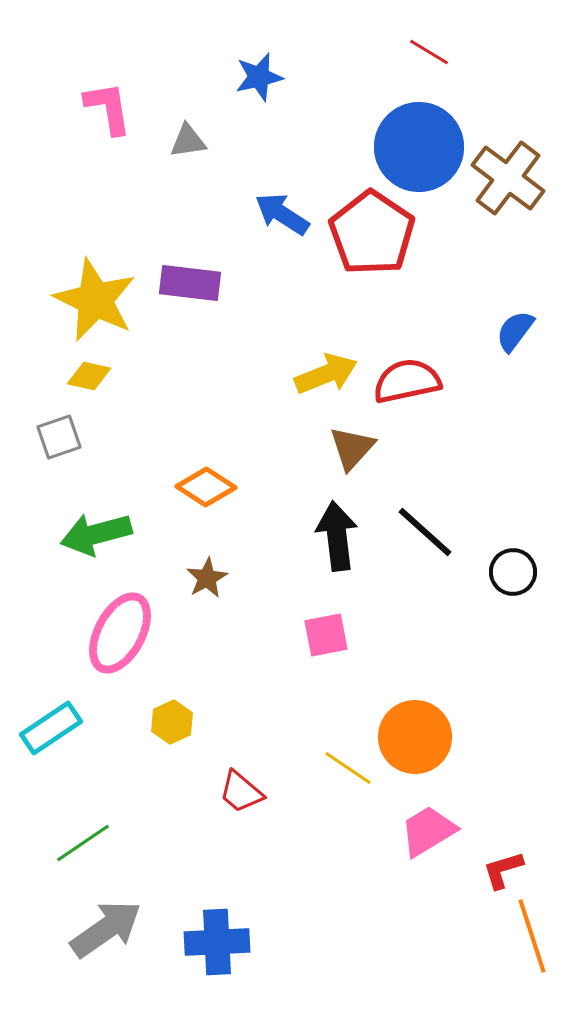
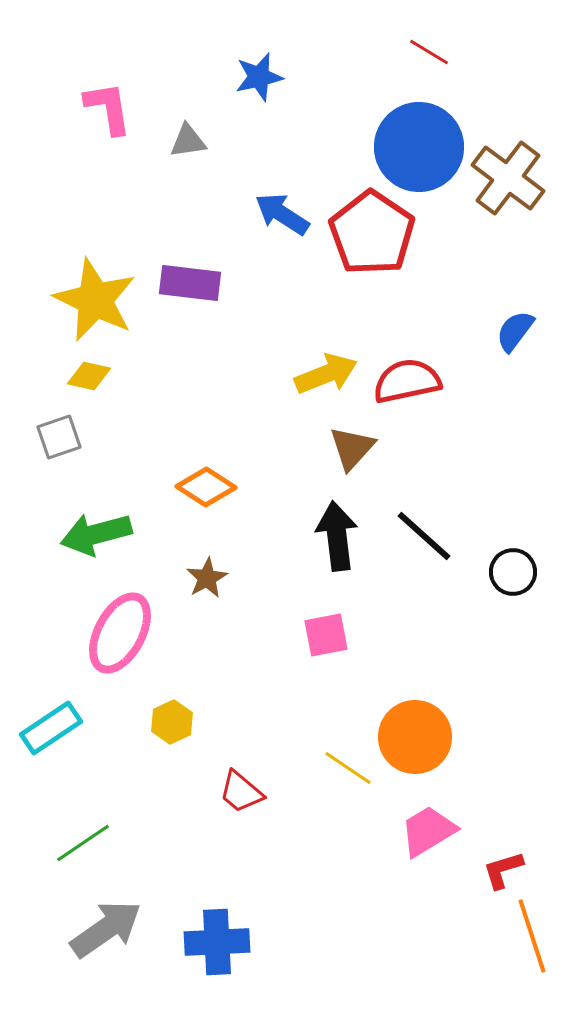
black line: moved 1 px left, 4 px down
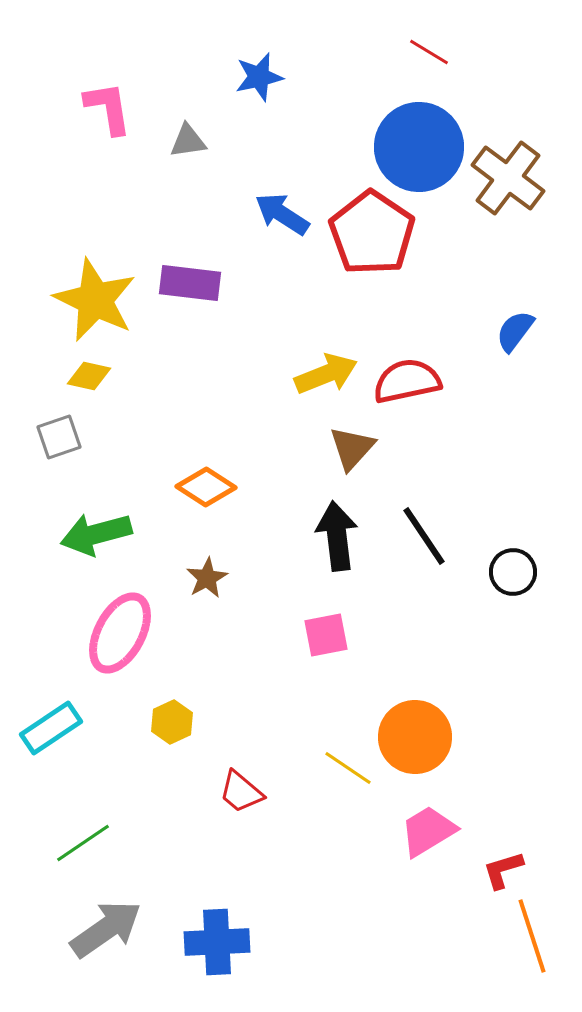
black line: rotated 14 degrees clockwise
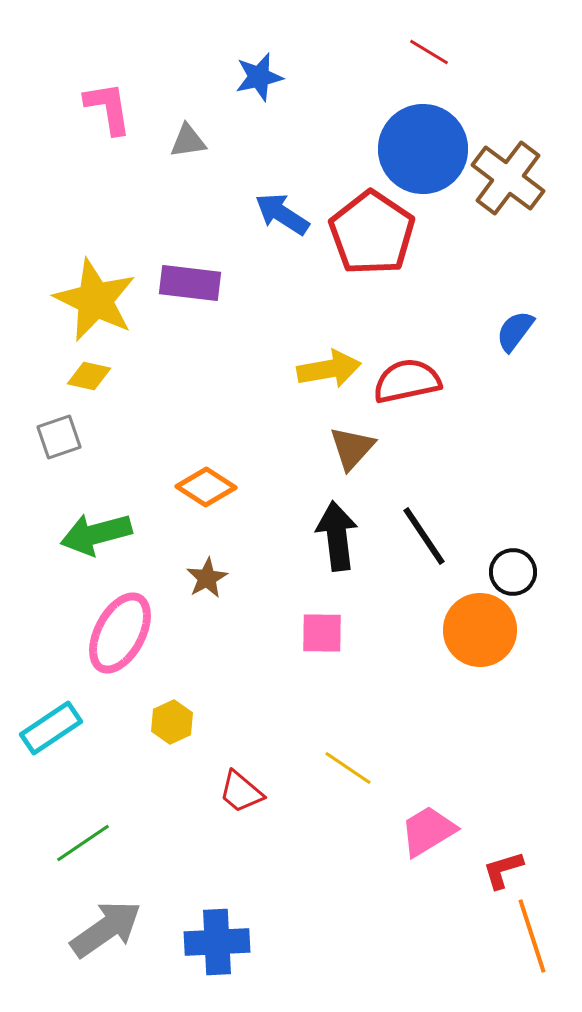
blue circle: moved 4 px right, 2 px down
yellow arrow: moved 3 px right, 5 px up; rotated 12 degrees clockwise
pink square: moved 4 px left, 2 px up; rotated 12 degrees clockwise
orange circle: moved 65 px right, 107 px up
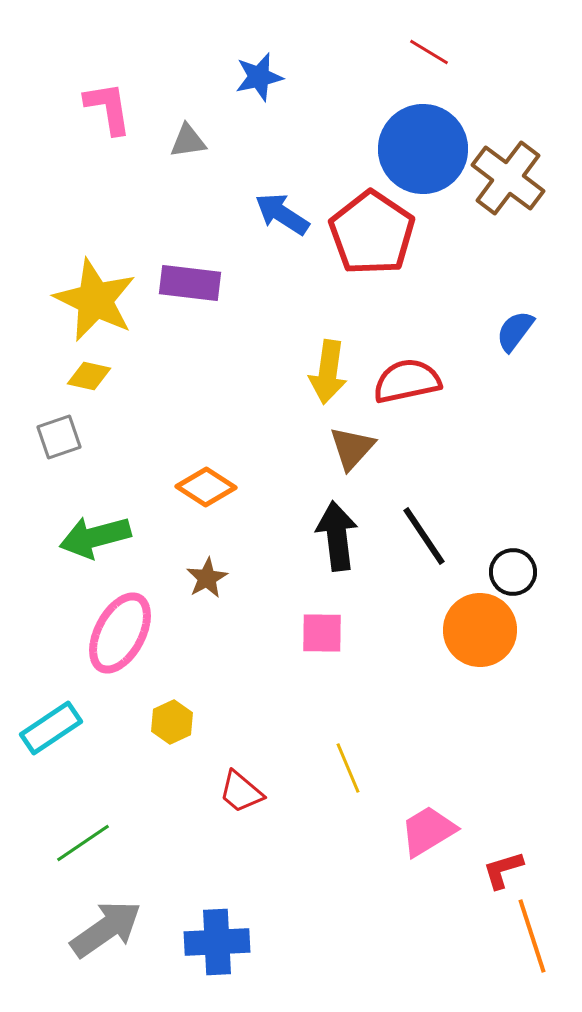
yellow arrow: moved 1 px left, 3 px down; rotated 108 degrees clockwise
green arrow: moved 1 px left, 3 px down
yellow line: rotated 33 degrees clockwise
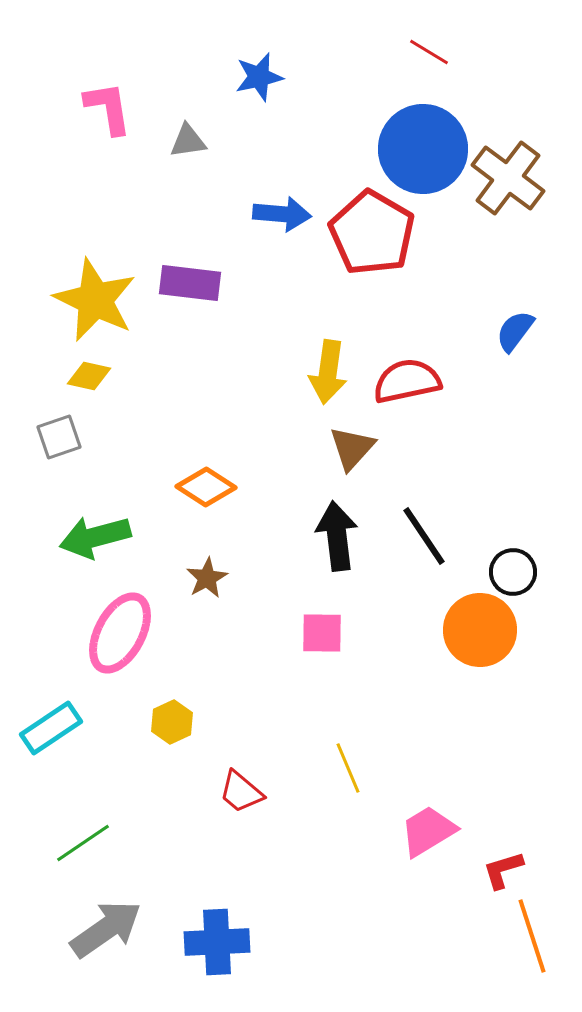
blue arrow: rotated 152 degrees clockwise
red pentagon: rotated 4 degrees counterclockwise
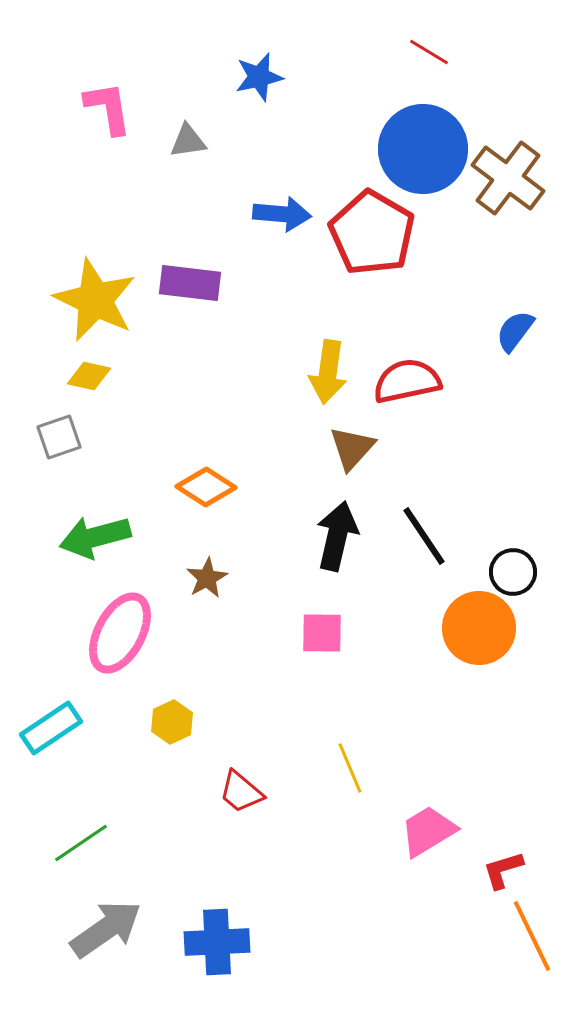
black arrow: rotated 20 degrees clockwise
orange circle: moved 1 px left, 2 px up
yellow line: moved 2 px right
green line: moved 2 px left
orange line: rotated 8 degrees counterclockwise
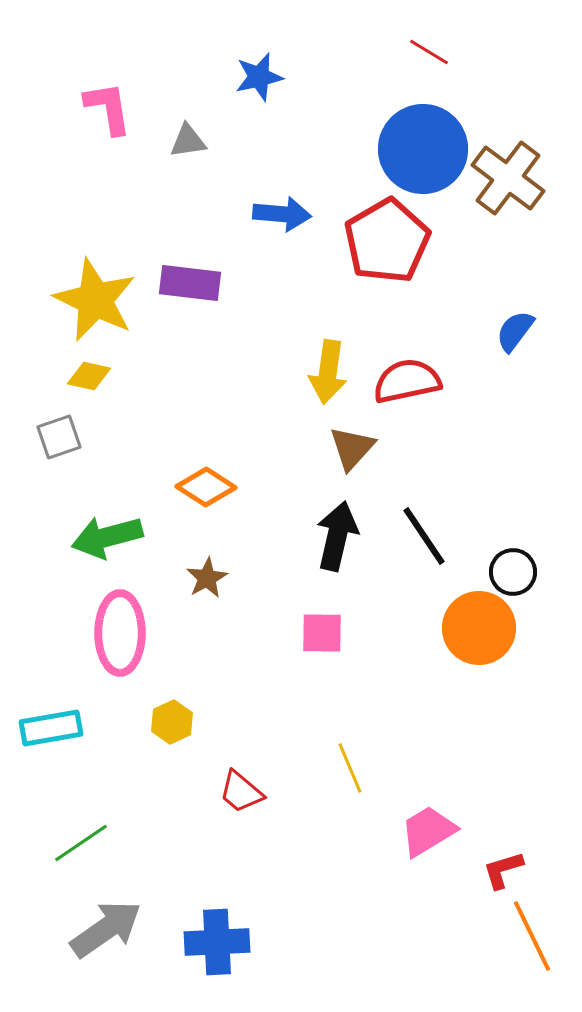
red pentagon: moved 15 px right, 8 px down; rotated 12 degrees clockwise
green arrow: moved 12 px right
pink ellipse: rotated 28 degrees counterclockwise
cyan rectangle: rotated 24 degrees clockwise
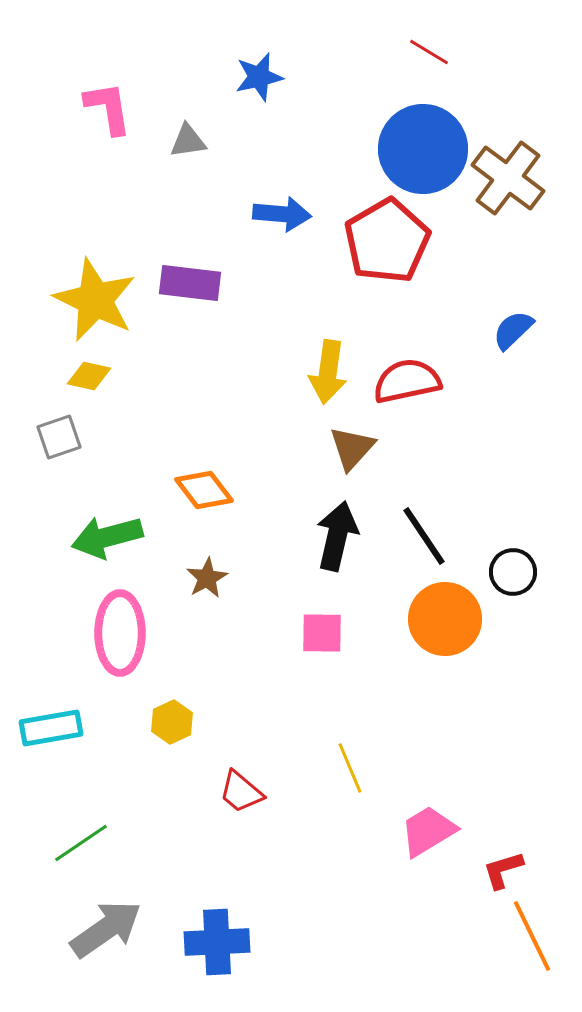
blue semicircle: moved 2 px left, 1 px up; rotated 9 degrees clockwise
orange diamond: moved 2 px left, 3 px down; rotated 20 degrees clockwise
orange circle: moved 34 px left, 9 px up
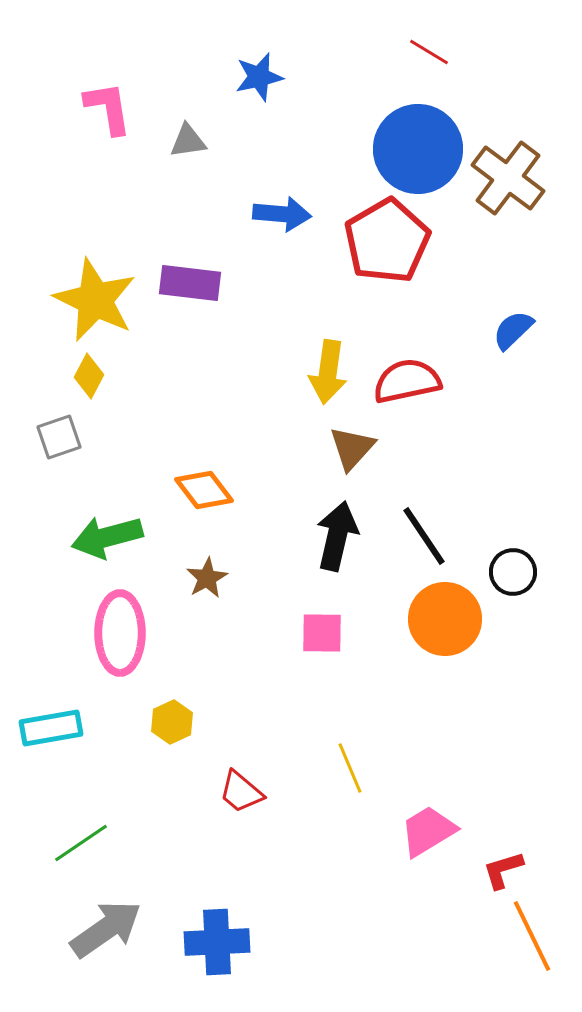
blue circle: moved 5 px left
yellow diamond: rotated 75 degrees counterclockwise
